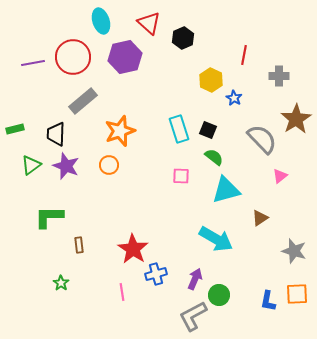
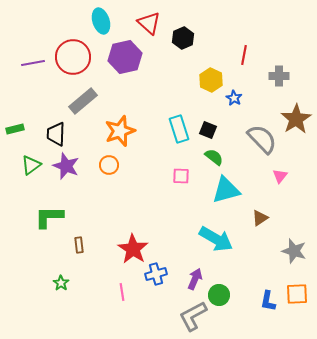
pink triangle: rotated 14 degrees counterclockwise
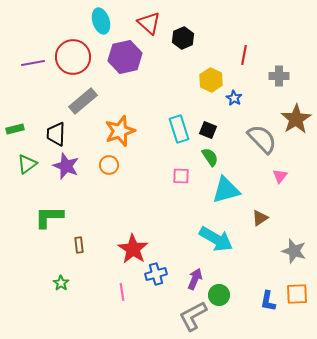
green semicircle: moved 4 px left; rotated 18 degrees clockwise
green triangle: moved 4 px left, 1 px up
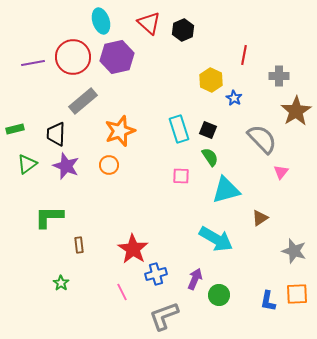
black hexagon: moved 8 px up
purple hexagon: moved 8 px left
brown star: moved 8 px up
pink triangle: moved 1 px right, 4 px up
pink line: rotated 18 degrees counterclockwise
gray L-shape: moved 29 px left; rotated 8 degrees clockwise
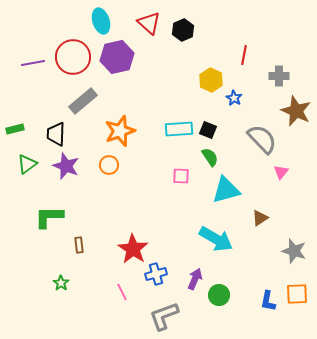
brown star: rotated 16 degrees counterclockwise
cyan rectangle: rotated 76 degrees counterclockwise
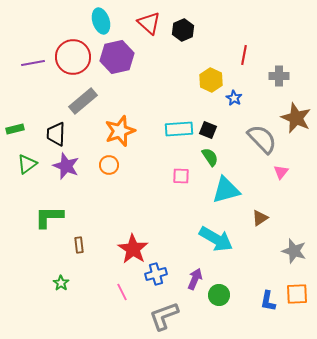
brown star: moved 7 px down
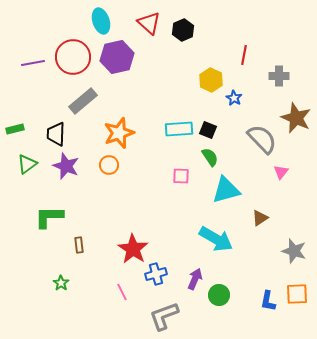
orange star: moved 1 px left, 2 px down
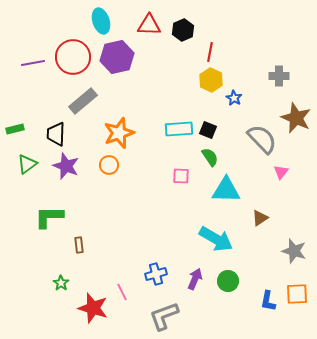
red triangle: moved 2 px down; rotated 40 degrees counterclockwise
red line: moved 34 px left, 3 px up
cyan triangle: rotated 16 degrees clockwise
red star: moved 40 px left, 59 px down; rotated 16 degrees counterclockwise
green circle: moved 9 px right, 14 px up
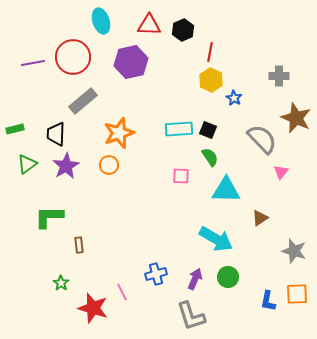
purple hexagon: moved 14 px right, 5 px down
purple star: rotated 20 degrees clockwise
green circle: moved 4 px up
gray L-shape: moved 27 px right; rotated 88 degrees counterclockwise
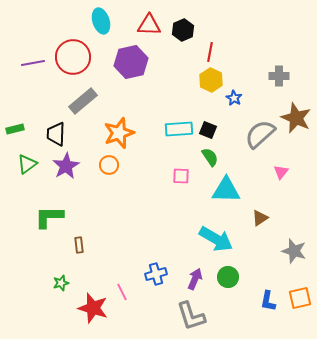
gray semicircle: moved 2 px left, 5 px up; rotated 88 degrees counterclockwise
green star: rotated 21 degrees clockwise
orange square: moved 3 px right, 4 px down; rotated 10 degrees counterclockwise
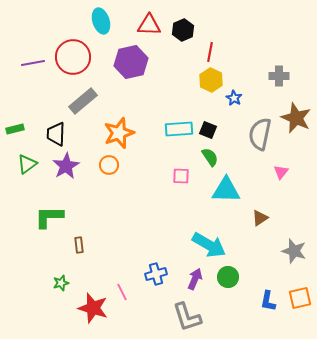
gray semicircle: rotated 36 degrees counterclockwise
cyan arrow: moved 7 px left, 6 px down
gray L-shape: moved 4 px left, 1 px down
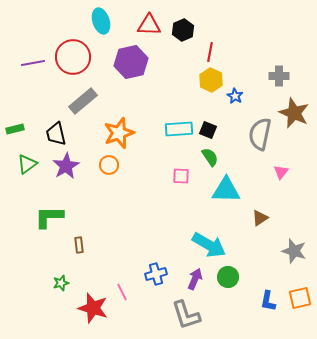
blue star: moved 1 px right, 2 px up
brown star: moved 2 px left, 5 px up
black trapezoid: rotated 15 degrees counterclockwise
gray L-shape: moved 1 px left, 2 px up
